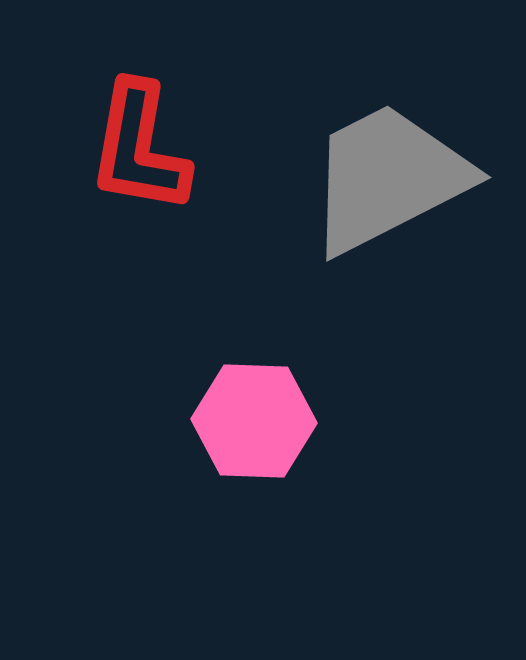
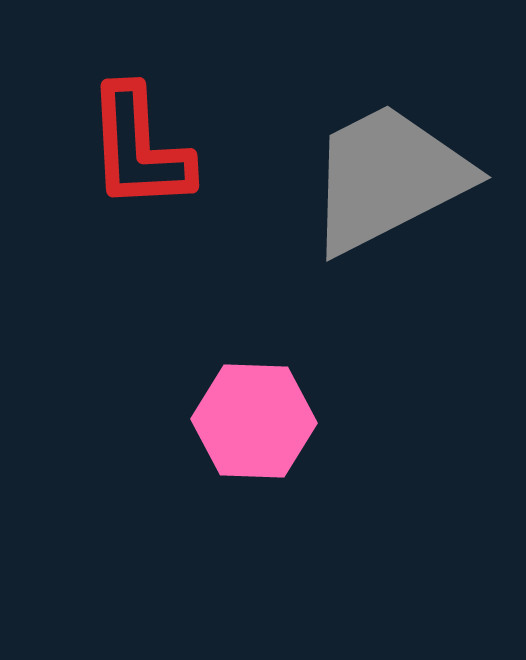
red L-shape: rotated 13 degrees counterclockwise
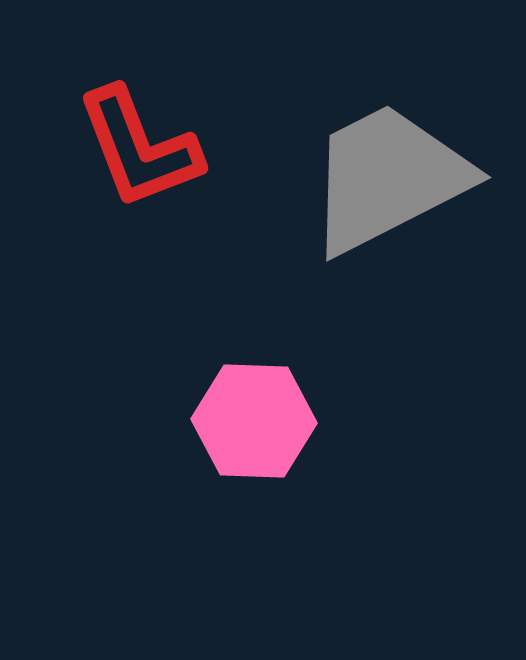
red L-shape: rotated 18 degrees counterclockwise
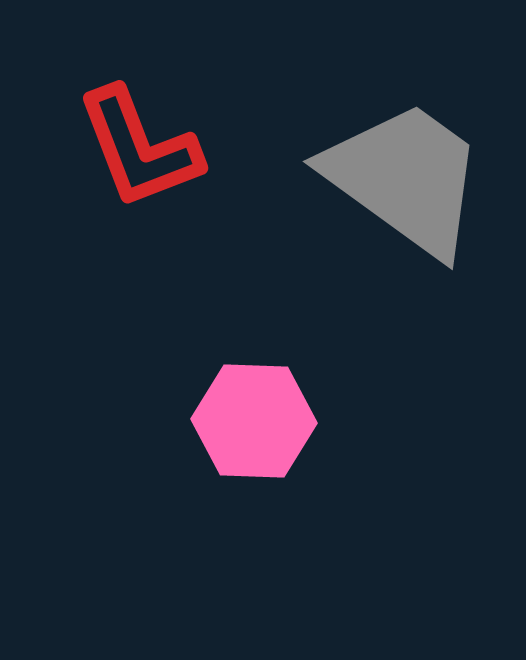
gray trapezoid: moved 17 px right; rotated 63 degrees clockwise
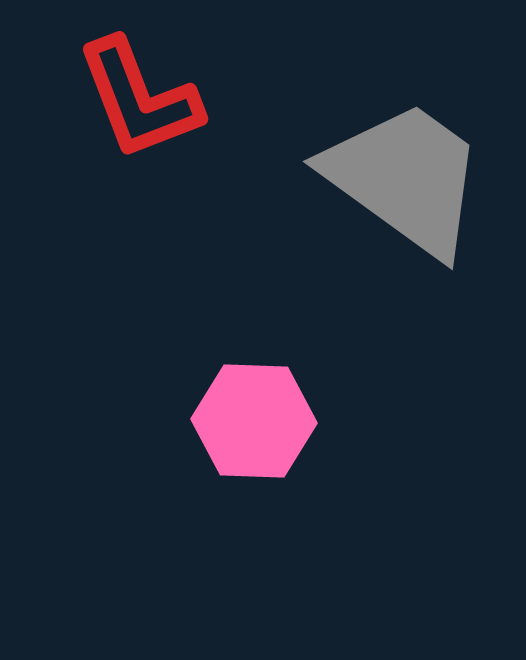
red L-shape: moved 49 px up
